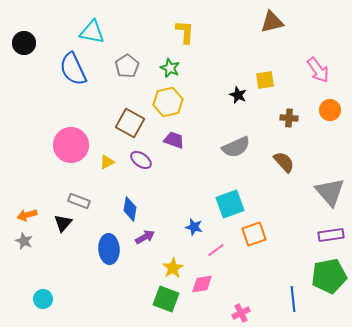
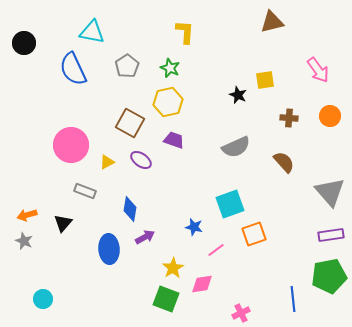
orange circle: moved 6 px down
gray rectangle: moved 6 px right, 10 px up
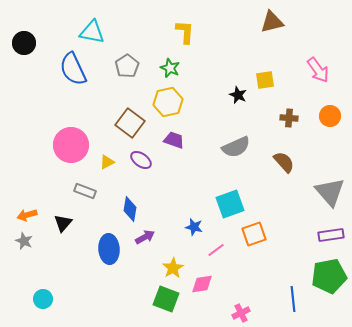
brown square: rotated 8 degrees clockwise
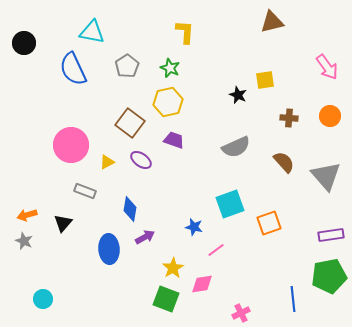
pink arrow: moved 9 px right, 3 px up
gray triangle: moved 4 px left, 16 px up
orange square: moved 15 px right, 11 px up
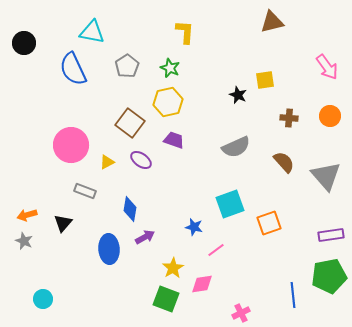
blue line: moved 4 px up
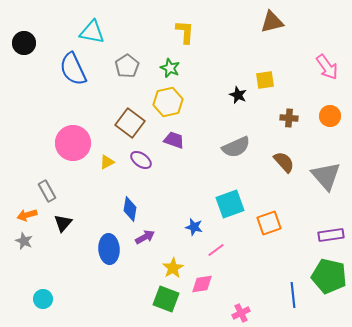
pink circle: moved 2 px right, 2 px up
gray rectangle: moved 38 px left; rotated 40 degrees clockwise
green pentagon: rotated 24 degrees clockwise
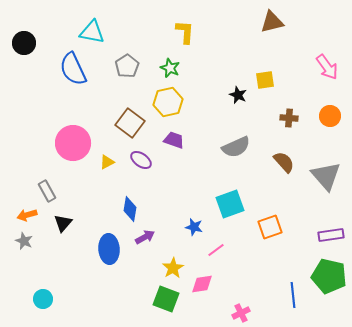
orange square: moved 1 px right, 4 px down
